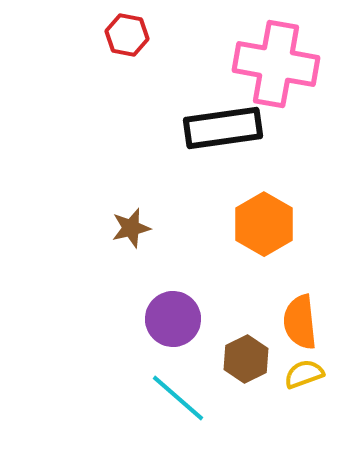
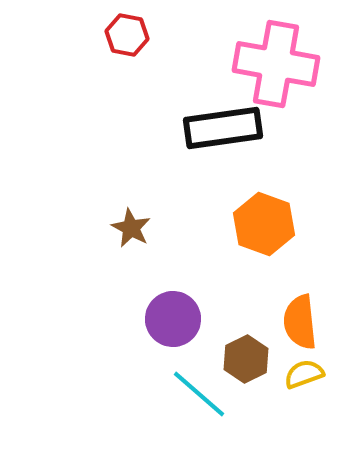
orange hexagon: rotated 10 degrees counterclockwise
brown star: rotated 30 degrees counterclockwise
cyan line: moved 21 px right, 4 px up
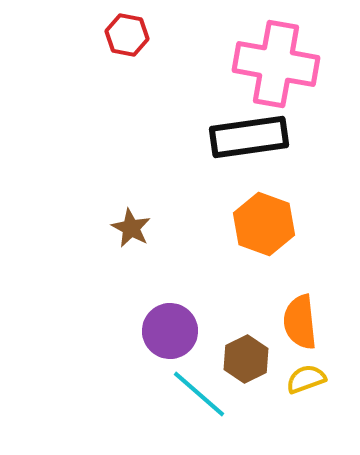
black rectangle: moved 26 px right, 9 px down
purple circle: moved 3 px left, 12 px down
yellow semicircle: moved 2 px right, 5 px down
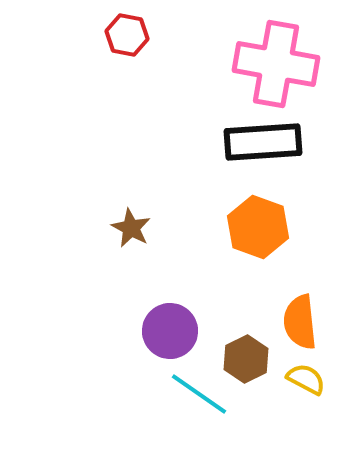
black rectangle: moved 14 px right, 5 px down; rotated 4 degrees clockwise
orange hexagon: moved 6 px left, 3 px down
yellow semicircle: rotated 48 degrees clockwise
cyan line: rotated 6 degrees counterclockwise
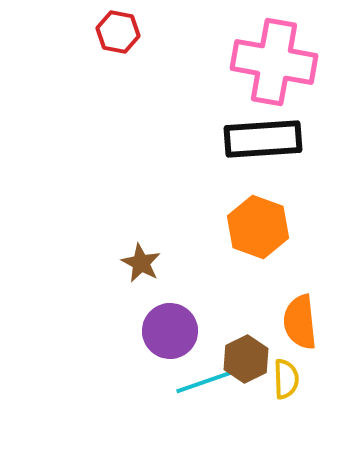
red hexagon: moved 9 px left, 3 px up
pink cross: moved 2 px left, 2 px up
black rectangle: moved 3 px up
brown star: moved 10 px right, 35 px down
yellow semicircle: moved 20 px left; rotated 60 degrees clockwise
cyan line: moved 8 px right, 13 px up; rotated 54 degrees counterclockwise
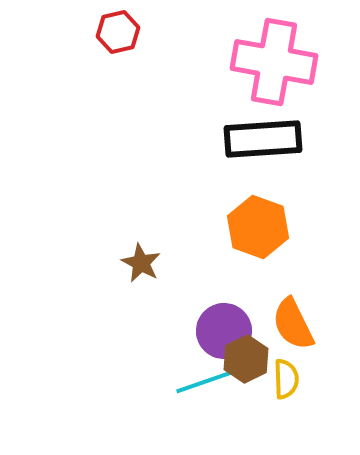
red hexagon: rotated 24 degrees counterclockwise
orange semicircle: moved 7 px left, 2 px down; rotated 20 degrees counterclockwise
purple circle: moved 54 px right
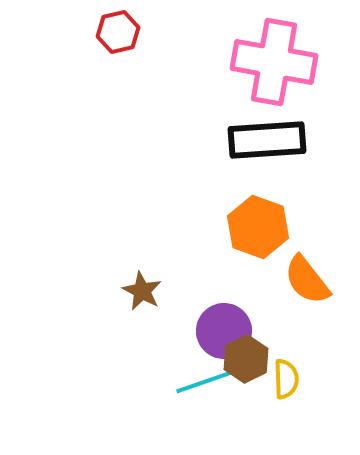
black rectangle: moved 4 px right, 1 px down
brown star: moved 1 px right, 28 px down
orange semicircle: moved 14 px right, 44 px up; rotated 12 degrees counterclockwise
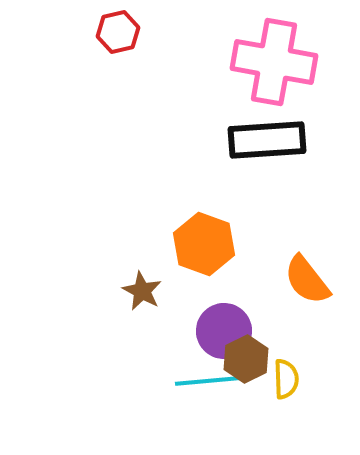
orange hexagon: moved 54 px left, 17 px down
cyan line: rotated 14 degrees clockwise
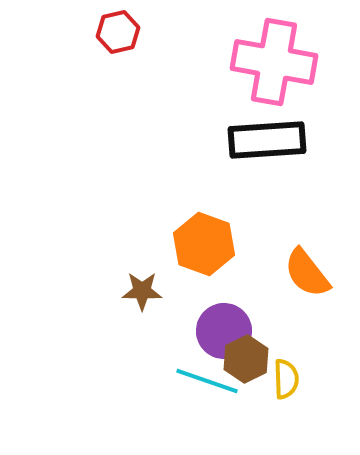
orange semicircle: moved 7 px up
brown star: rotated 27 degrees counterclockwise
cyan line: rotated 24 degrees clockwise
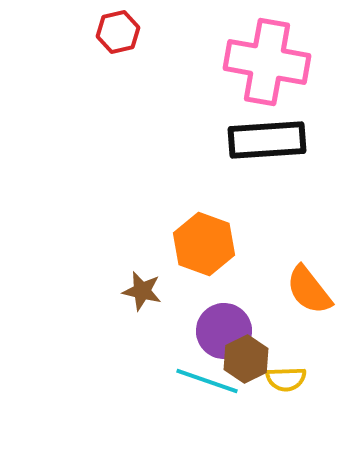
pink cross: moved 7 px left
orange semicircle: moved 2 px right, 17 px down
brown star: rotated 12 degrees clockwise
yellow semicircle: rotated 90 degrees clockwise
